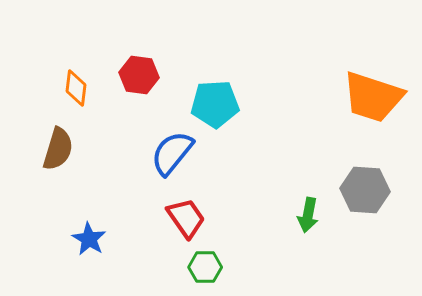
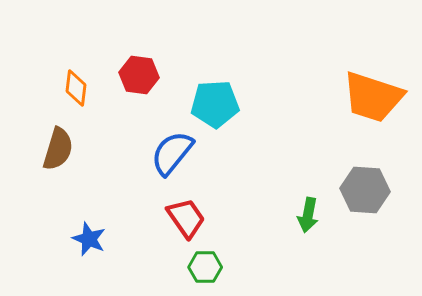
blue star: rotated 8 degrees counterclockwise
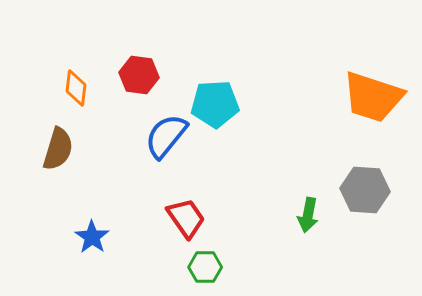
blue semicircle: moved 6 px left, 17 px up
blue star: moved 3 px right, 2 px up; rotated 12 degrees clockwise
